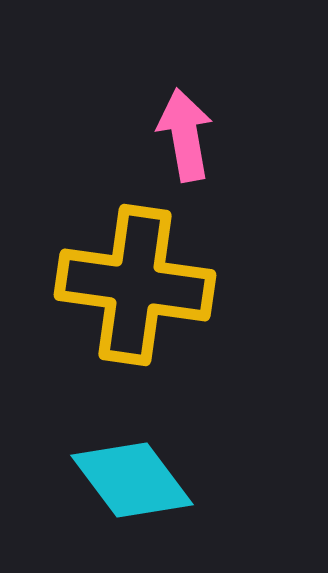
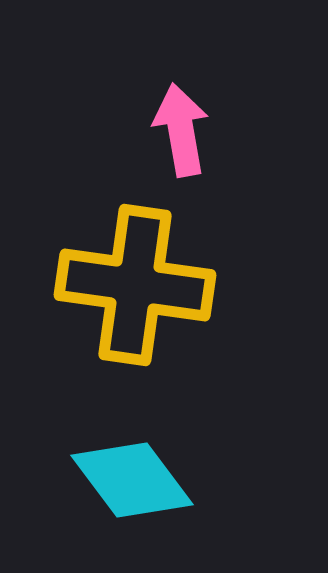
pink arrow: moved 4 px left, 5 px up
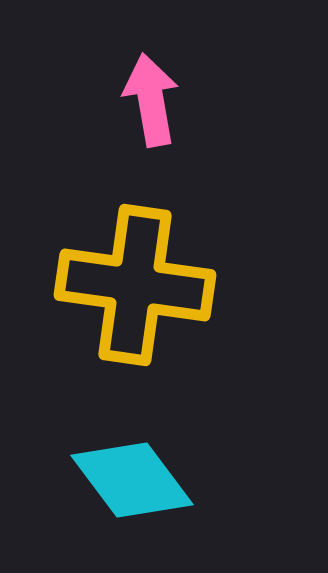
pink arrow: moved 30 px left, 30 px up
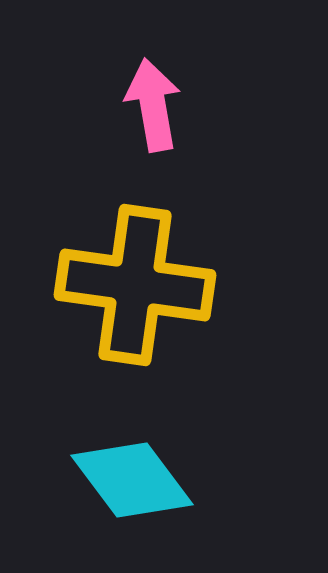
pink arrow: moved 2 px right, 5 px down
